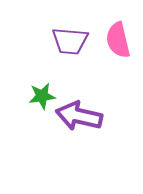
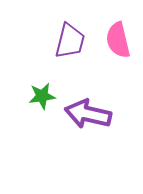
purple trapezoid: rotated 81 degrees counterclockwise
purple arrow: moved 9 px right, 2 px up
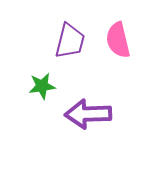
green star: moved 10 px up
purple arrow: rotated 15 degrees counterclockwise
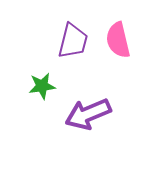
purple trapezoid: moved 3 px right
purple arrow: rotated 21 degrees counterclockwise
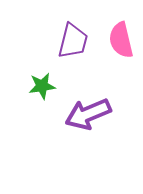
pink semicircle: moved 3 px right
